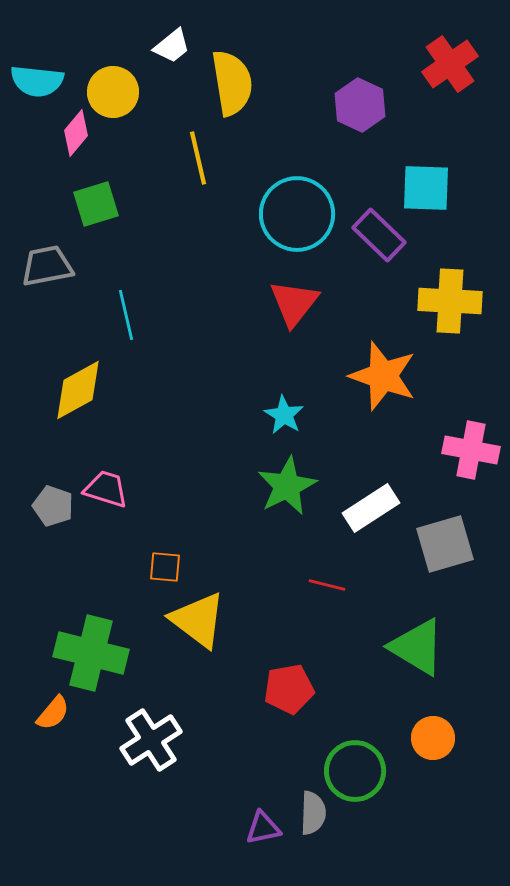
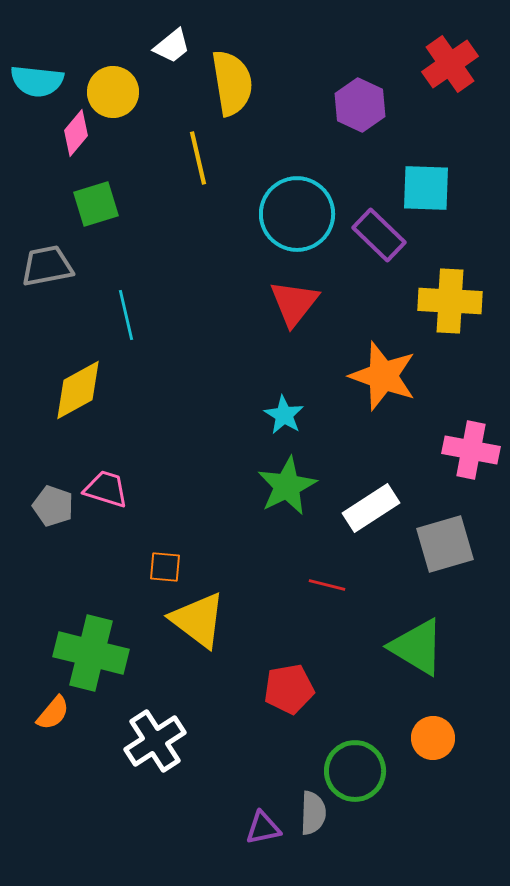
white cross: moved 4 px right, 1 px down
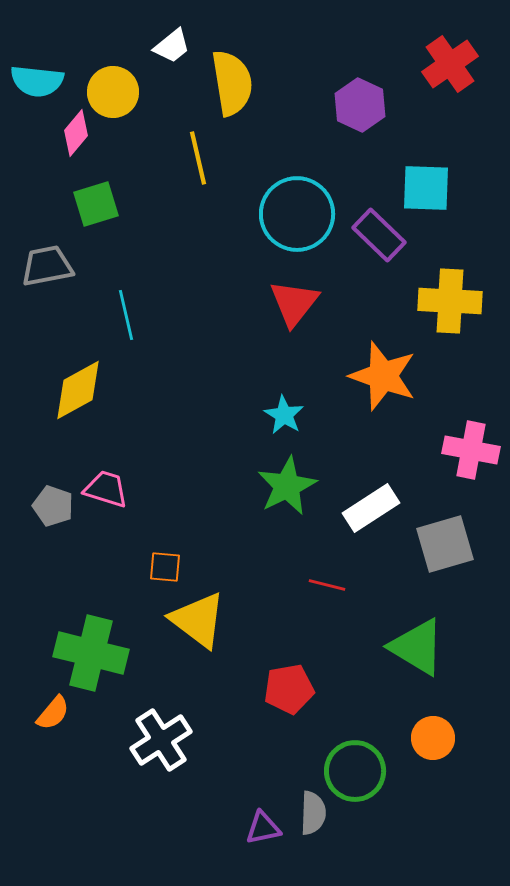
white cross: moved 6 px right, 1 px up
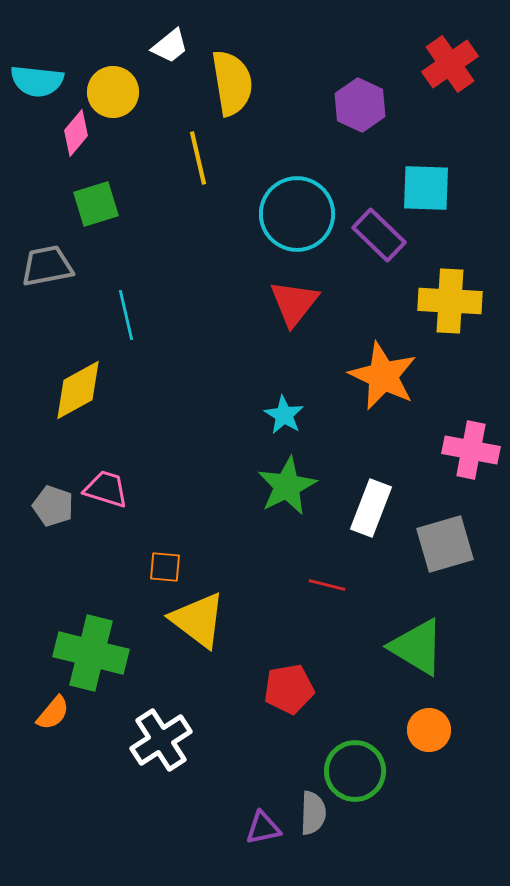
white trapezoid: moved 2 px left
orange star: rotated 6 degrees clockwise
white rectangle: rotated 36 degrees counterclockwise
orange circle: moved 4 px left, 8 px up
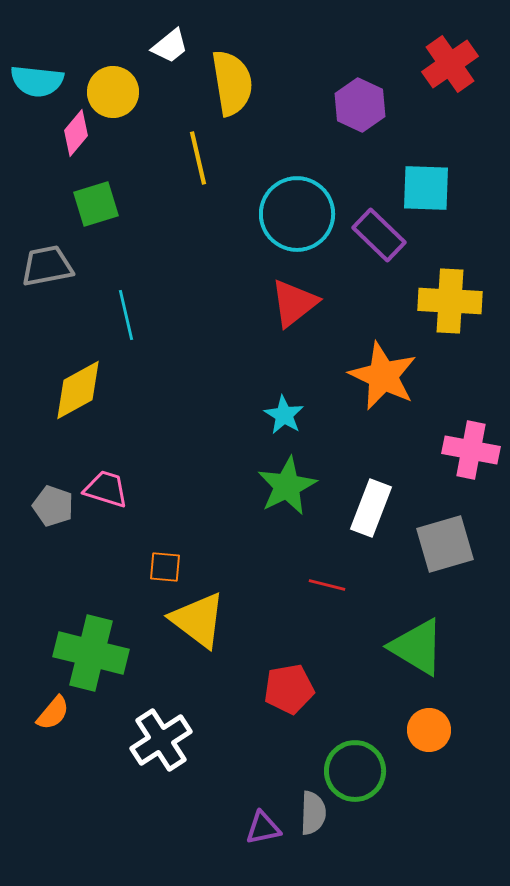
red triangle: rotated 14 degrees clockwise
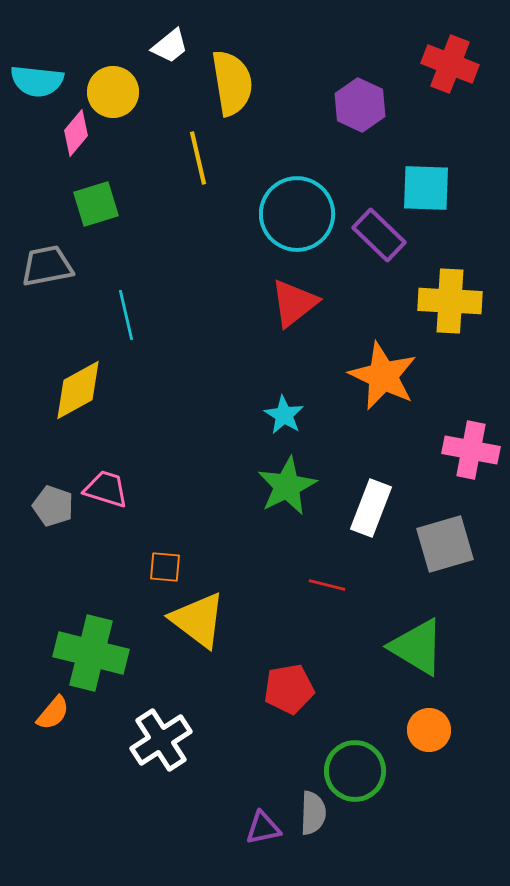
red cross: rotated 34 degrees counterclockwise
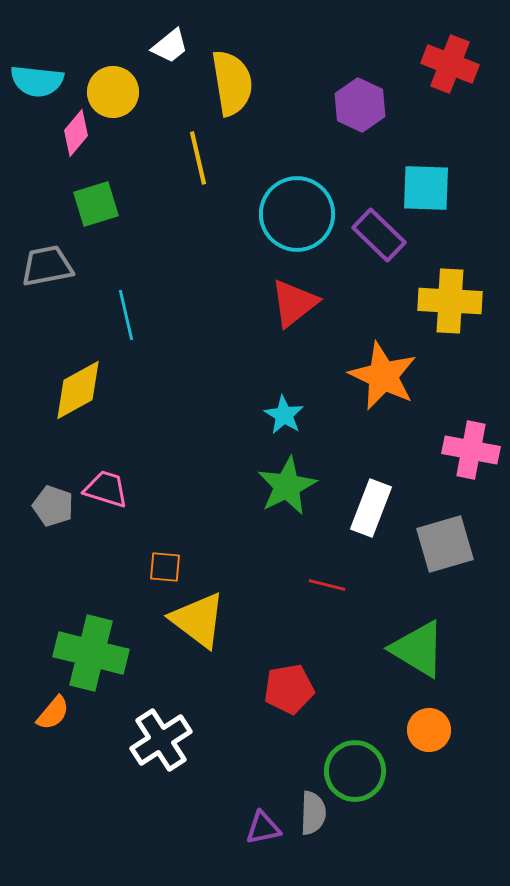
green triangle: moved 1 px right, 2 px down
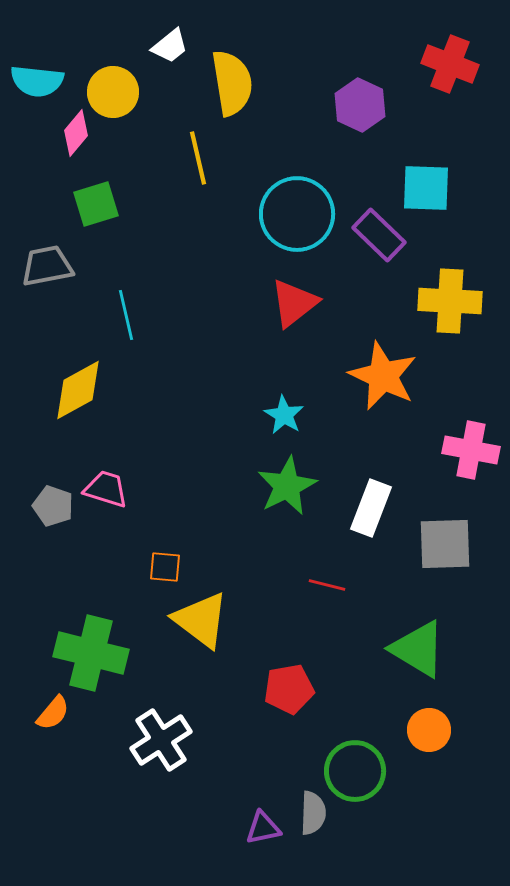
gray square: rotated 14 degrees clockwise
yellow triangle: moved 3 px right
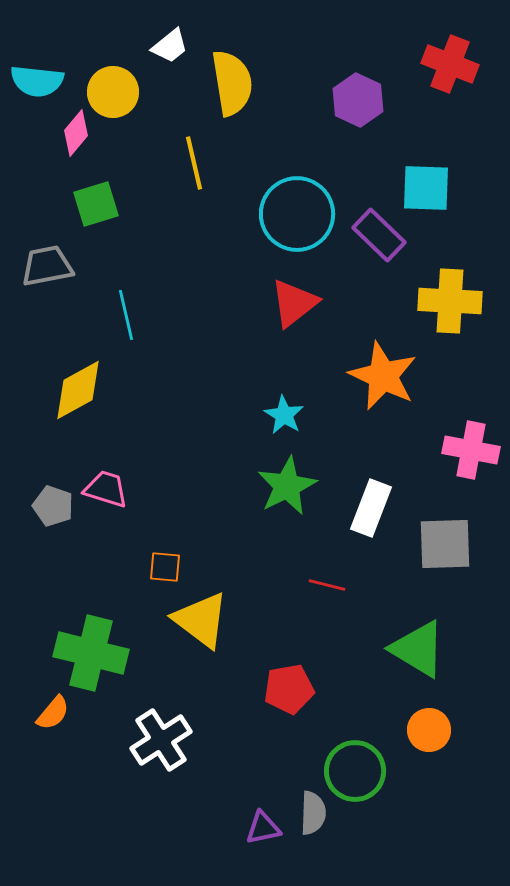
purple hexagon: moved 2 px left, 5 px up
yellow line: moved 4 px left, 5 px down
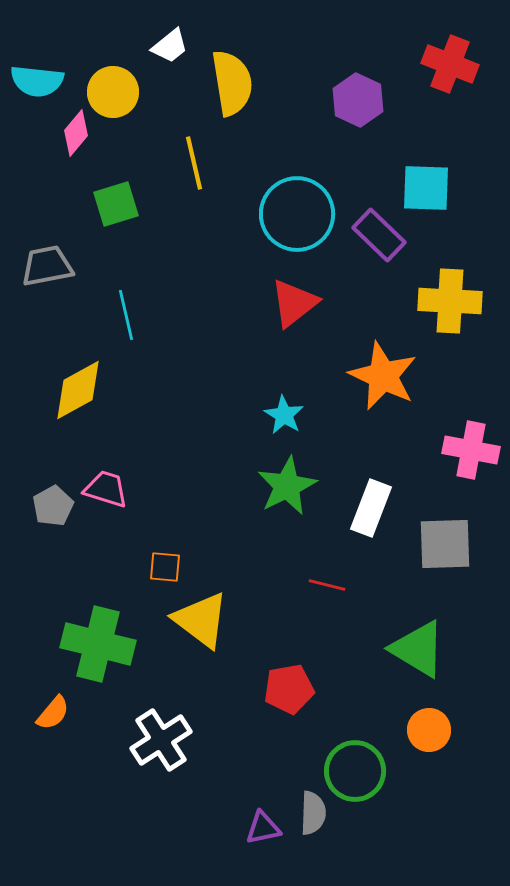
green square: moved 20 px right
gray pentagon: rotated 24 degrees clockwise
green cross: moved 7 px right, 9 px up
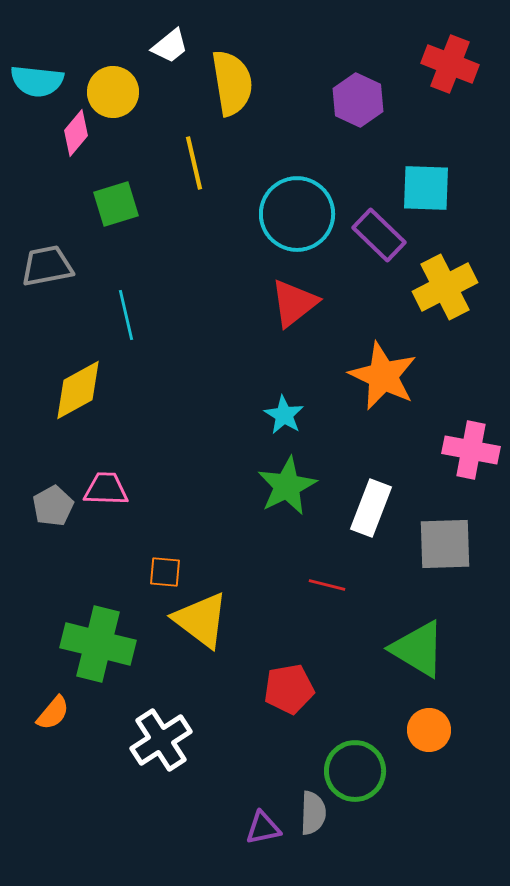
yellow cross: moved 5 px left, 14 px up; rotated 30 degrees counterclockwise
pink trapezoid: rotated 15 degrees counterclockwise
orange square: moved 5 px down
